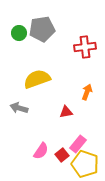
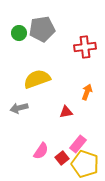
gray arrow: rotated 30 degrees counterclockwise
red square: moved 3 px down
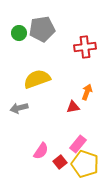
red triangle: moved 7 px right, 5 px up
red square: moved 2 px left, 4 px down
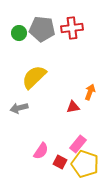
gray pentagon: rotated 15 degrees clockwise
red cross: moved 13 px left, 19 px up
yellow semicircle: moved 3 px left, 2 px up; rotated 24 degrees counterclockwise
orange arrow: moved 3 px right
red square: rotated 24 degrees counterclockwise
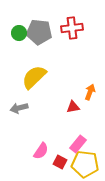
gray pentagon: moved 3 px left, 3 px down
yellow pentagon: rotated 12 degrees counterclockwise
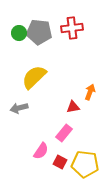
pink rectangle: moved 14 px left, 11 px up
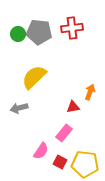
green circle: moved 1 px left, 1 px down
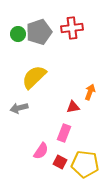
gray pentagon: rotated 25 degrees counterclockwise
pink rectangle: rotated 18 degrees counterclockwise
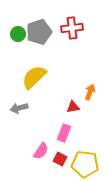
red square: moved 3 px up
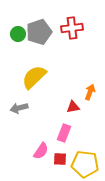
red square: rotated 24 degrees counterclockwise
